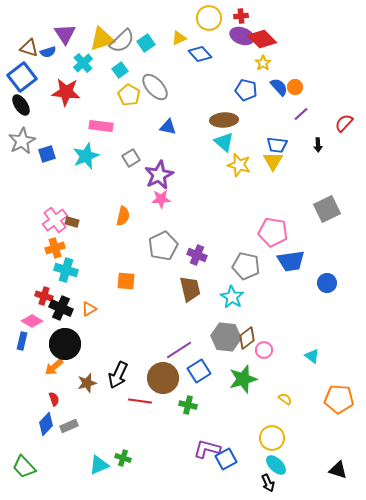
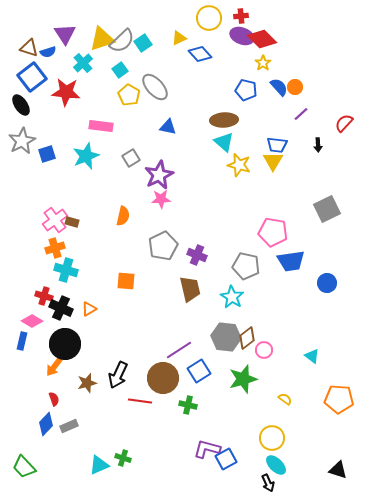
cyan square at (146, 43): moved 3 px left
blue square at (22, 77): moved 10 px right
orange arrow at (54, 367): rotated 12 degrees counterclockwise
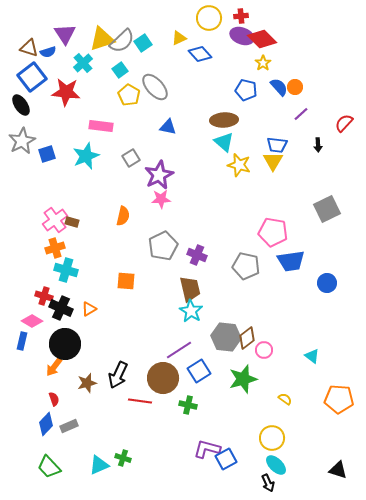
cyan star at (232, 297): moved 41 px left, 14 px down
green trapezoid at (24, 467): moved 25 px right
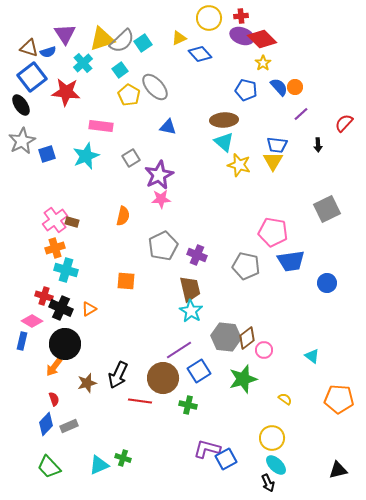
black triangle at (338, 470): rotated 30 degrees counterclockwise
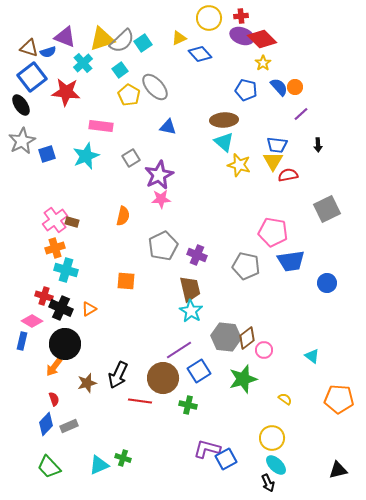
purple triangle at (65, 34): moved 3 px down; rotated 35 degrees counterclockwise
red semicircle at (344, 123): moved 56 px left, 52 px down; rotated 36 degrees clockwise
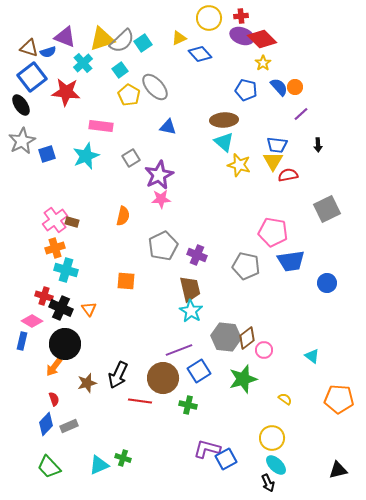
orange triangle at (89, 309): rotated 35 degrees counterclockwise
purple line at (179, 350): rotated 12 degrees clockwise
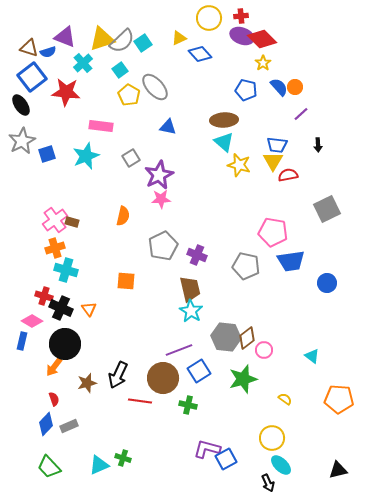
cyan ellipse at (276, 465): moved 5 px right
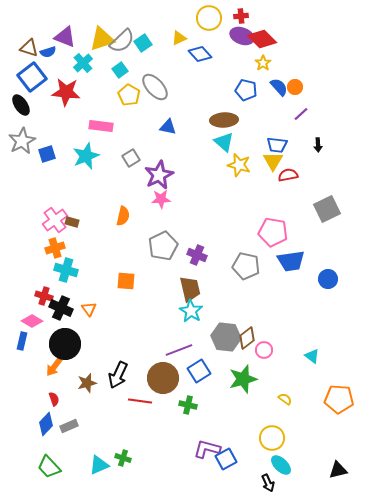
blue circle at (327, 283): moved 1 px right, 4 px up
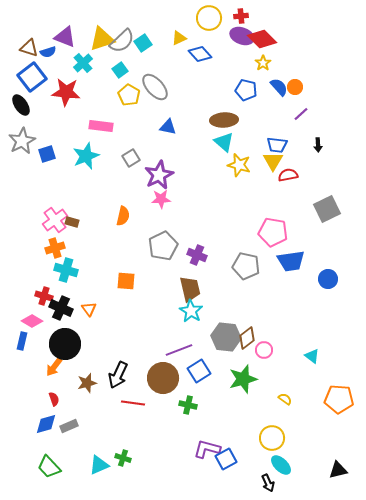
red line at (140, 401): moved 7 px left, 2 px down
blue diamond at (46, 424): rotated 30 degrees clockwise
